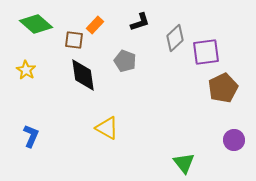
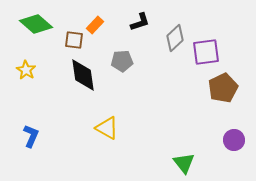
gray pentagon: moved 3 px left; rotated 25 degrees counterclockwise
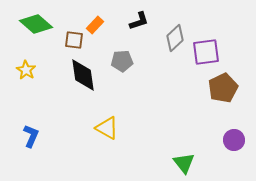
black L-shape: moved 1 px left, 1 px up
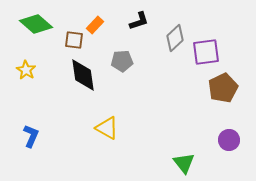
purple circle: moved 5 px left
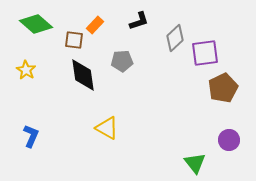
purple square: moved 1 px left, 1 px down
green triangle: moved 11 px right
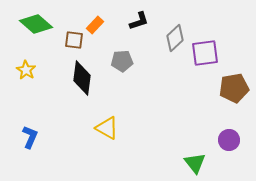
black diamond: moved 1 px left, 3 px down; rotated 16 degrees clockwise
brown pentagon: moved 11 px right; rotated 16 degrees clockwise
blue L-shape: moved 1 px left, 1 px down
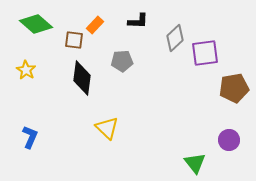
black L-shape: moved 1 px left; rotated 20 degrees clockwise
yellow triangle: rotated 15 degrees clockwise
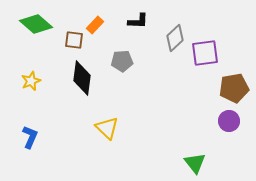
yellow star: moved 5 px right, 11 px down; rotated 18 degrees clockwise
purple circle: moved 19 px up
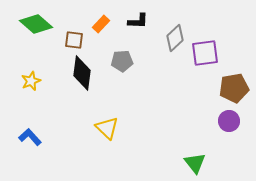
orange rectangle: moved 6 px right, 1 px up
black diamond: moved 5 px up
blue L-shape: rotated 65 degrees counterclockwise
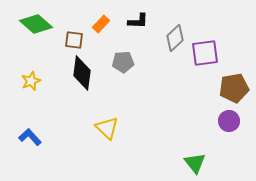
gray pentagon: moved 1 px right, 1 px down
